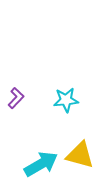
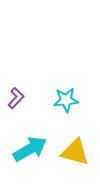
yellow triangle: moved 5 px left, 3 px up
cyan arrow: moved 11 px left, 15 px up
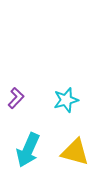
cyan star: rotated 10 degrees counterclockwise
cyan arrow: moved 2 px left, 1 px down; rotated 144 degrees clockwise
